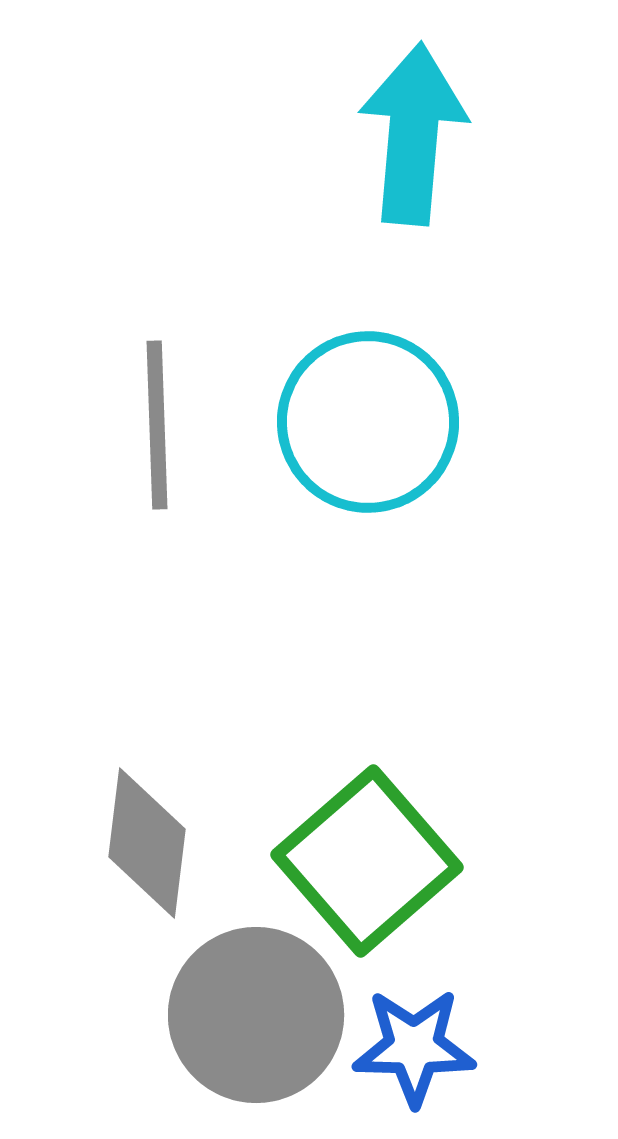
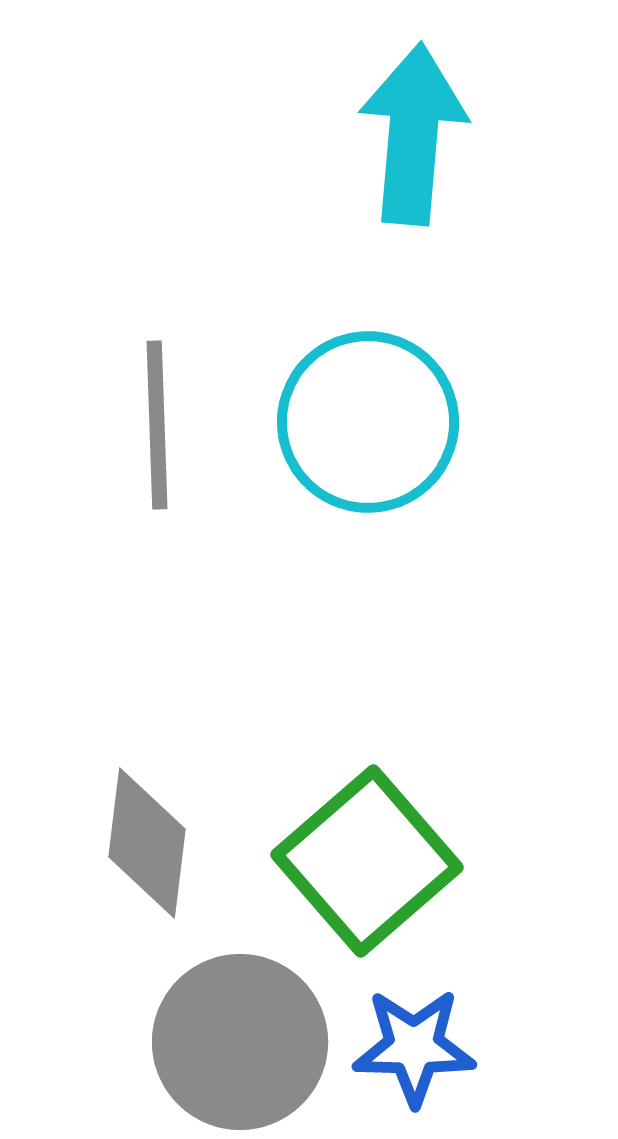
gray circle: moved 16 px left, 27 px down
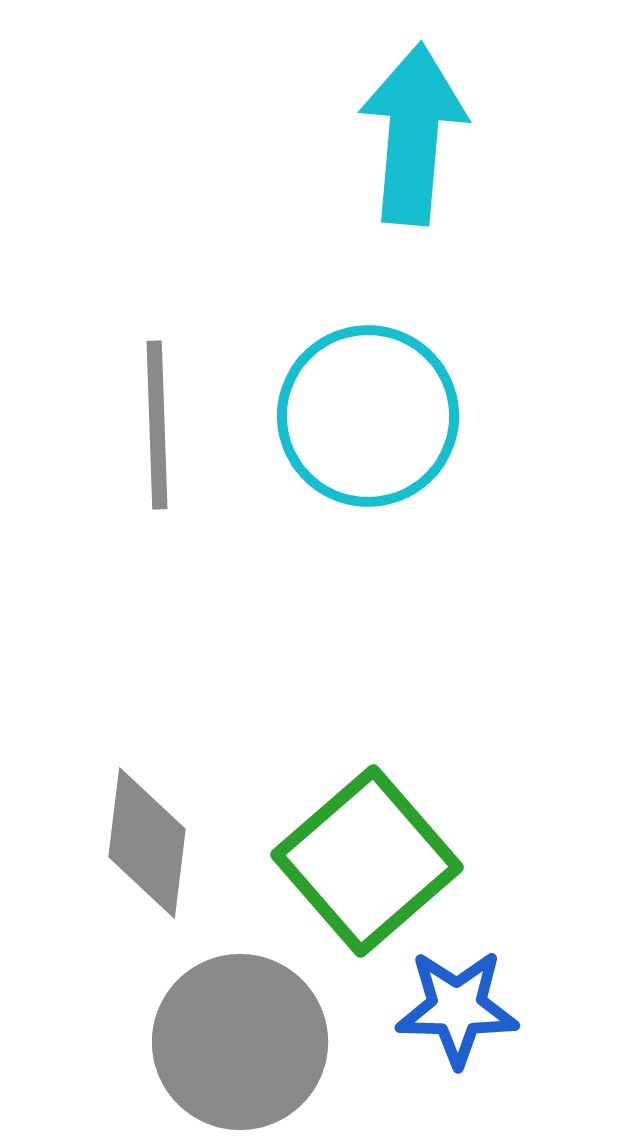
cyan circle: moved 6 px up
blue star: moved 43 px right, 39 px up
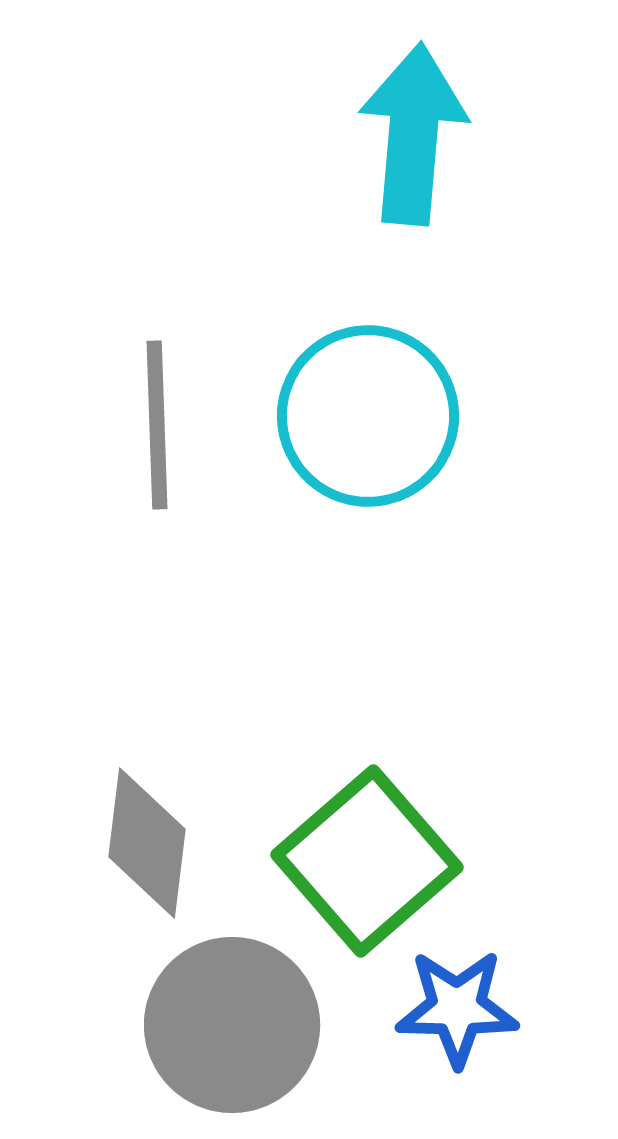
gray circle: moved 8 px left, 17 px up
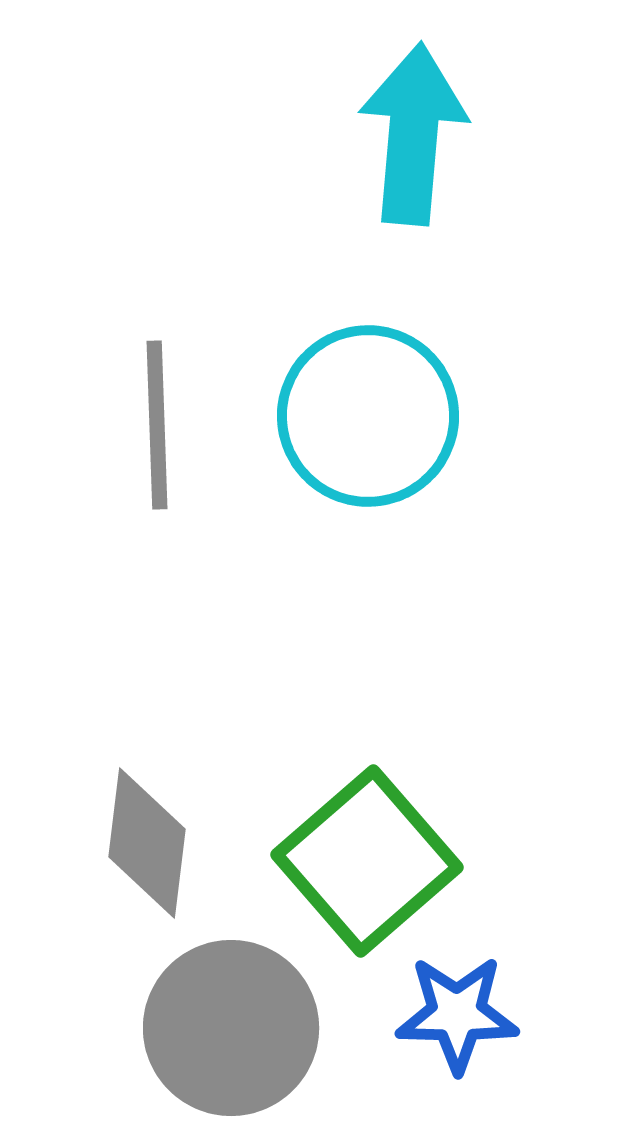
blue star: moved 6 px down
gray circle: moved 1 px left, 3 px down
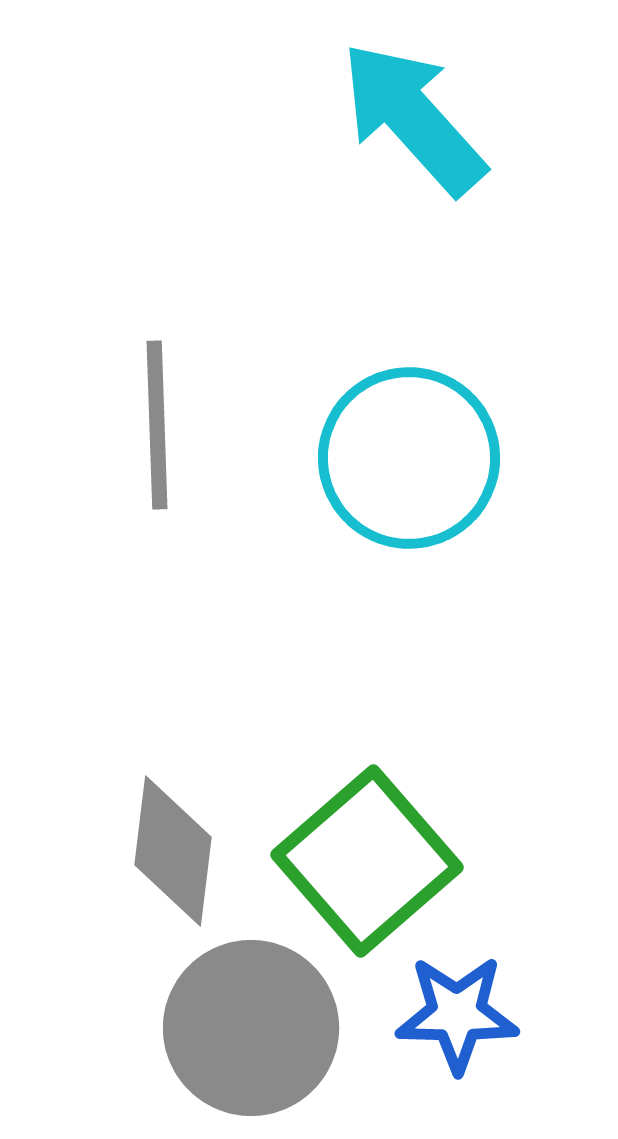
cyan arrow: moved 16 px up; rotated 47 degrees counterclockwise
cyan circle: moved 41 px right, 42 px down
gray diamond: moved 26 px right, 8 px down
gray circle: moved 20 px right
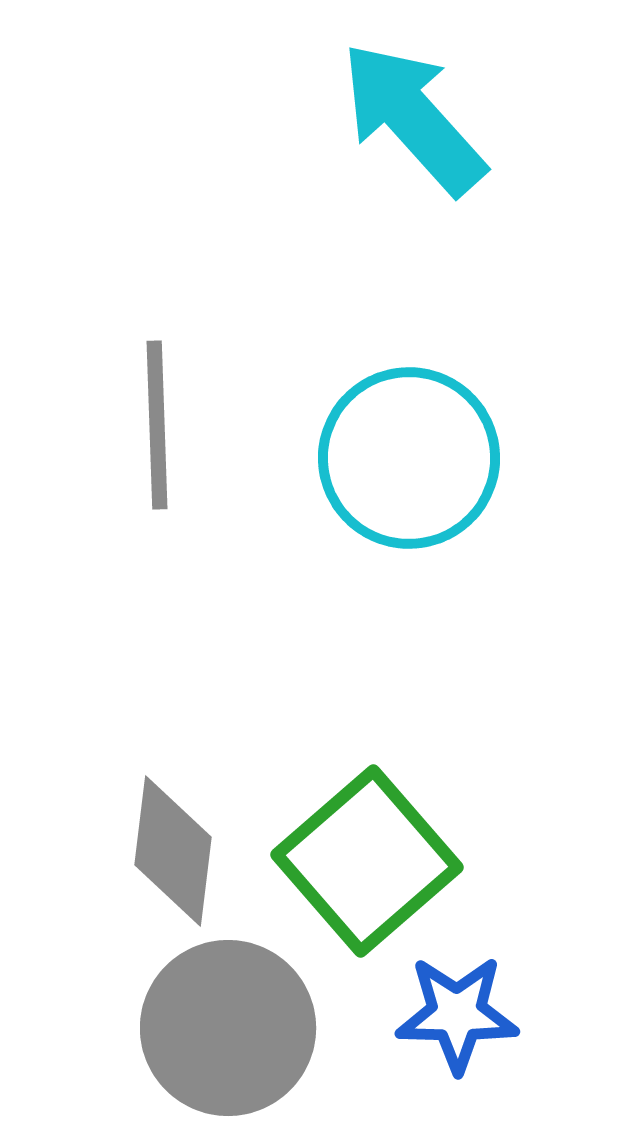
gray circle: moved 23 px left
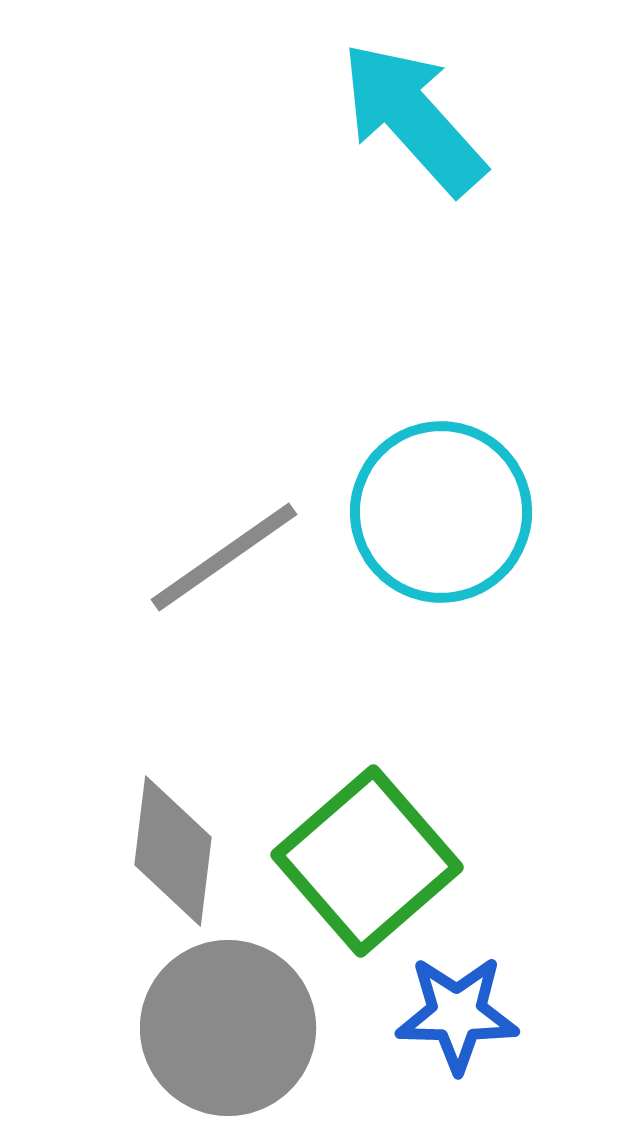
gray line: moved 67 px right, 132 px down; rotated 57 degrees clockwise
cyan circle: moved 32 px right, 54 px down
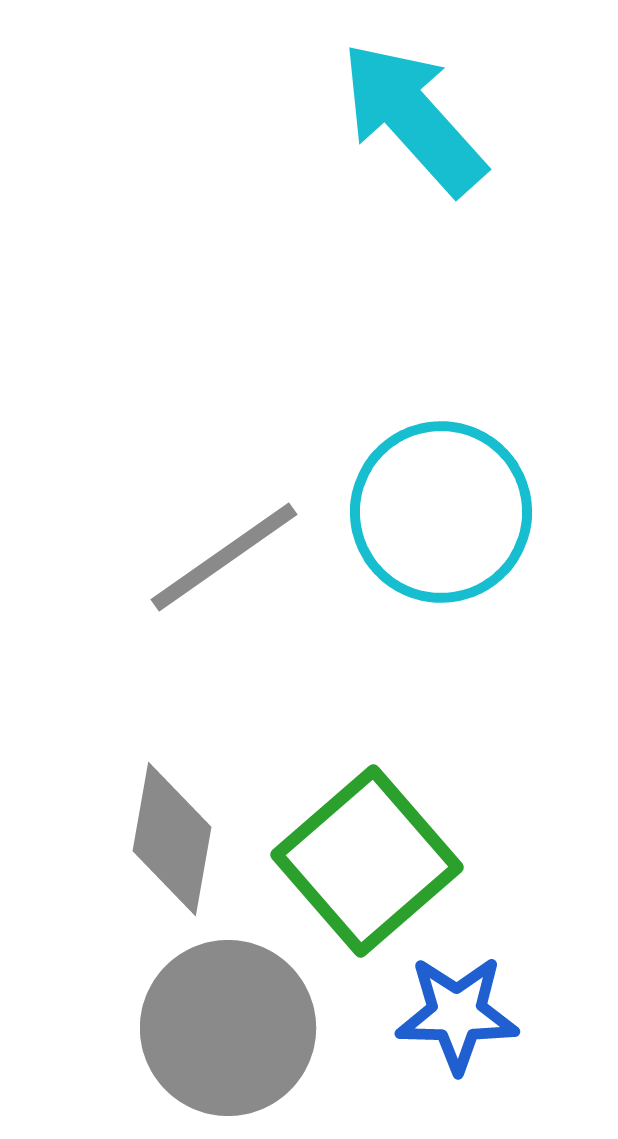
gray diamond: moved 1 px left, 12 px up; rotated 3 degrees clockwise
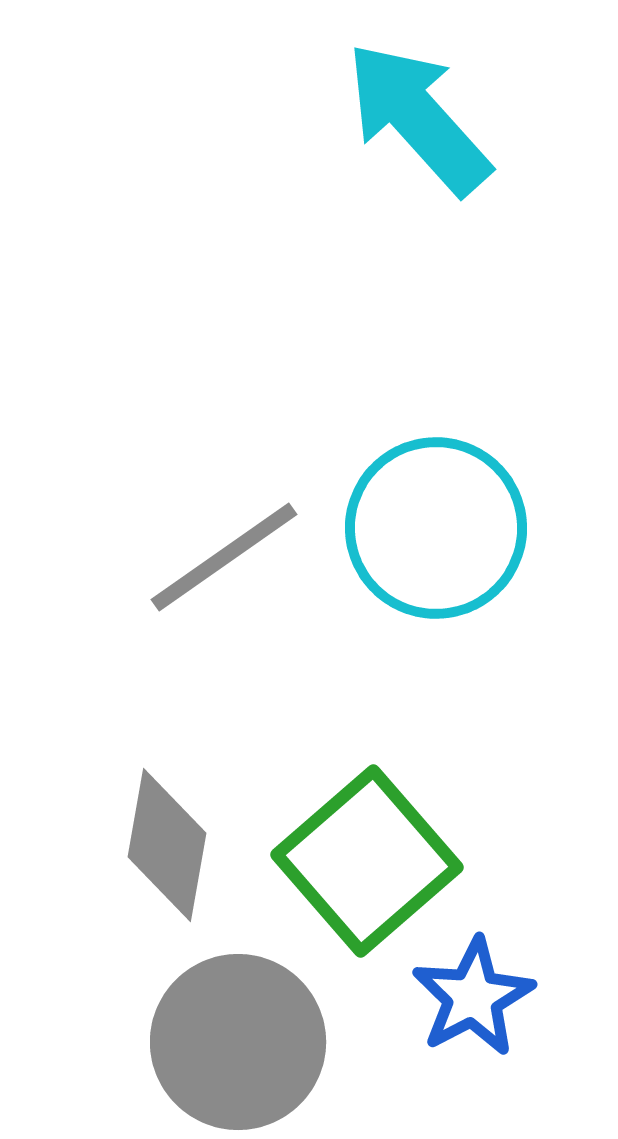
cyan arrow: moved 5 px right
cyan circle: moved 5 px left, 16 px down
gray diamond: moved 5 px left, 6 px down
blue star: moved 16 px right, 17 px up; rotated 29 degrees counterclockwise
gray circle: moved 10 px right, 14 px down
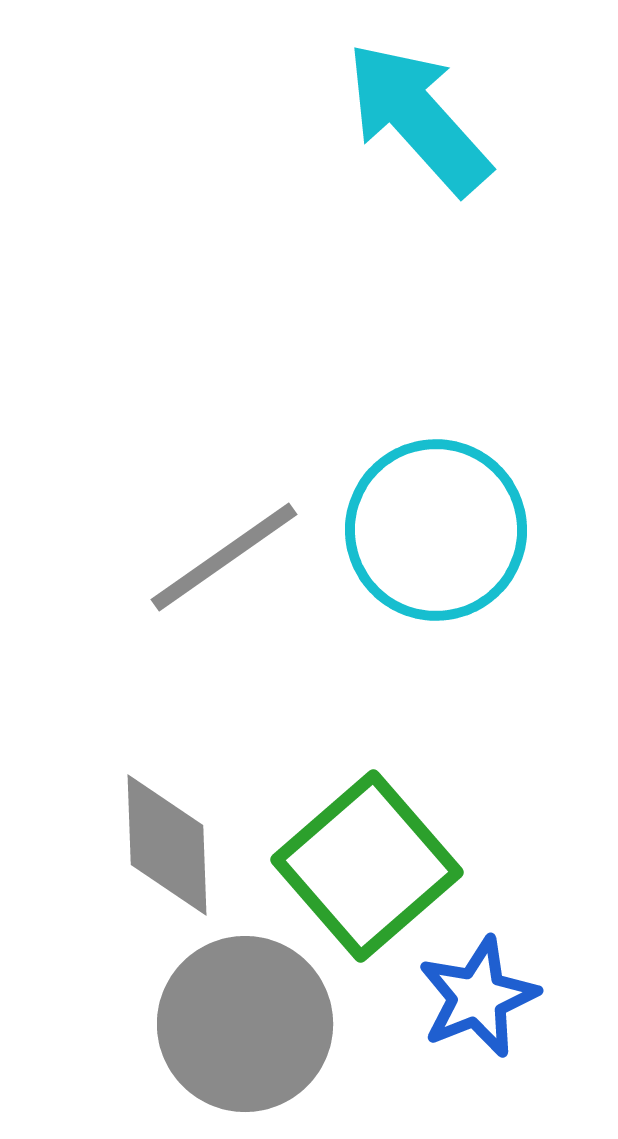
cyan circle: moved 2 px down
gray diamond: rotated 12 degrees counterclockwise
green square: moved 5 px down
blue star: moved 5 px right; rotated 6 degrees clockwise
gray circle: moved 7 px right, 18 px up
